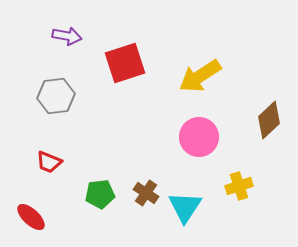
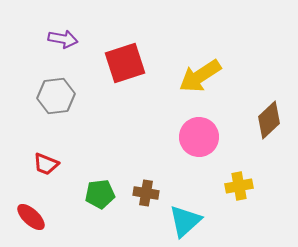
purple arrow: moved 4 px left, 3 px down
red trapezoid: moved 3 px left, 2 px down
yellow cross: rotated 8 degrees clockwise
brown cross: rotated 25 degrees counterclockwise
cyan triangle: moved 14 px down; rotated 15 degrees clockwise
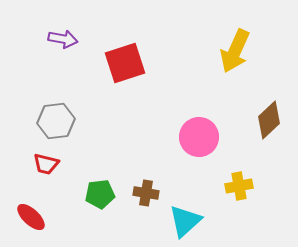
yellow arrow: moved 35 px right, 25 px up; rotated 33 degrees counterclockwise
gray hexagon: moved 25 px down
red trapezoid: rotated 8 degrees counterclockwise
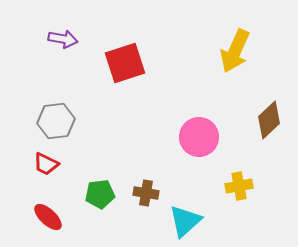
red trapezoid: rotated 12 degrees clockwise
red ellipse: moved 17 px right
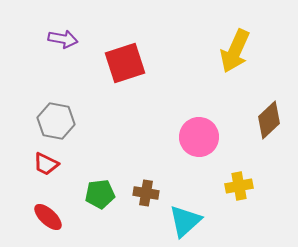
gray hexagon: rotated 18 degrees clockwise
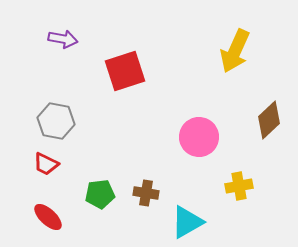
red square: moved 8 px down
cyan triangle: moved 2 px right, 1 px down; rotated 12 degrees clockwise
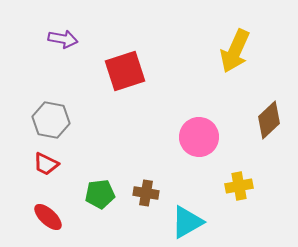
gray hexagon: moved 5 px left, 1 px up
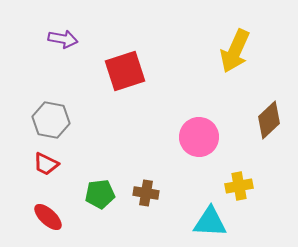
cyan triangle: moved 23 px right; rotated 33 degrees clockwise
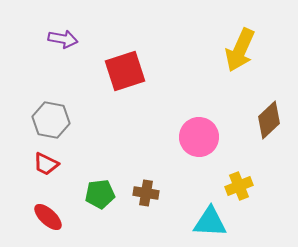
yellow arrow: moved 5 px right, 1 px up
yellow cross: rotated 12 degrees counterclockwise
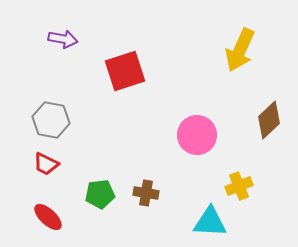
pink circle: moved 2 px left, 2 px up
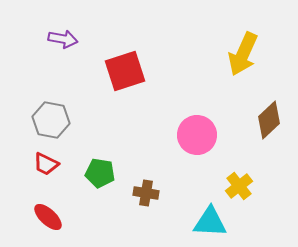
yellow arrow: moved 3 px right, 4 px down
yellow cross: rotated 16 degrees counterclockwise
green pentagon: moved 21 px up; rotated 16 degrees clockwise
